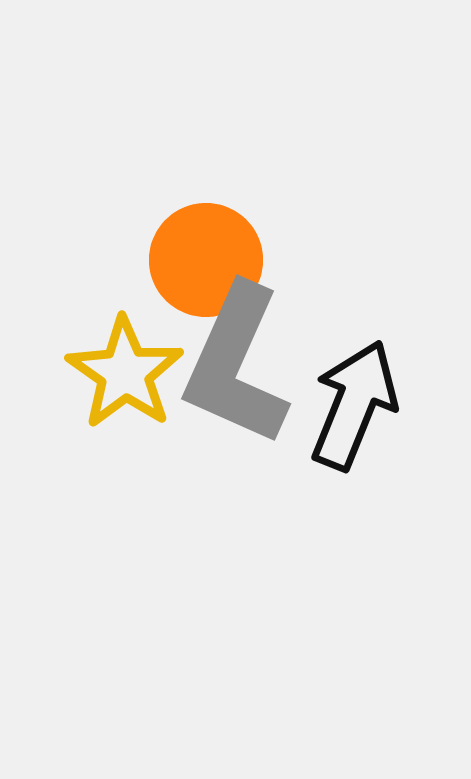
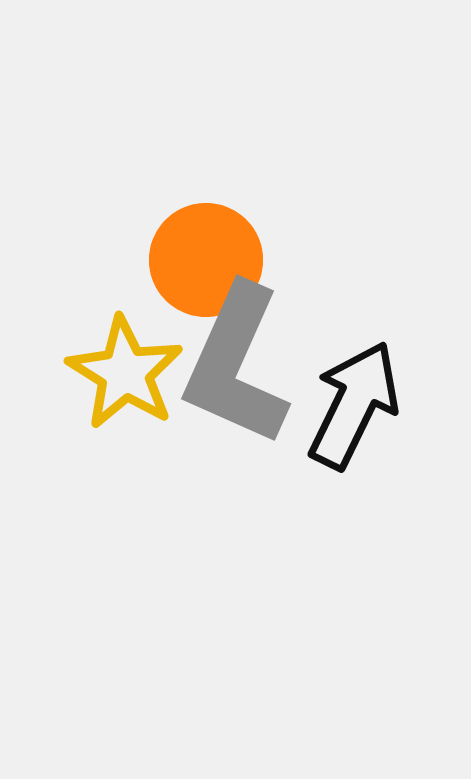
yellow star: rotated 3 degrees counterclockwise
black arrow: rotated 4 degrees clockwise
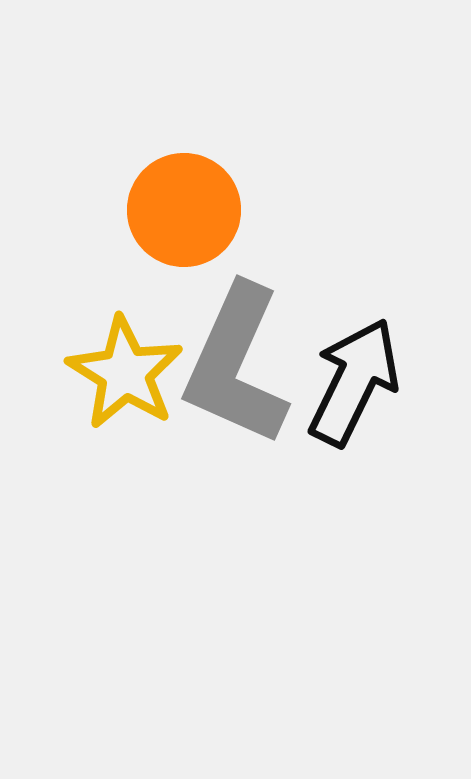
orange circle: moved 22 px left, 50 px up
black arrow: moved 23 px up
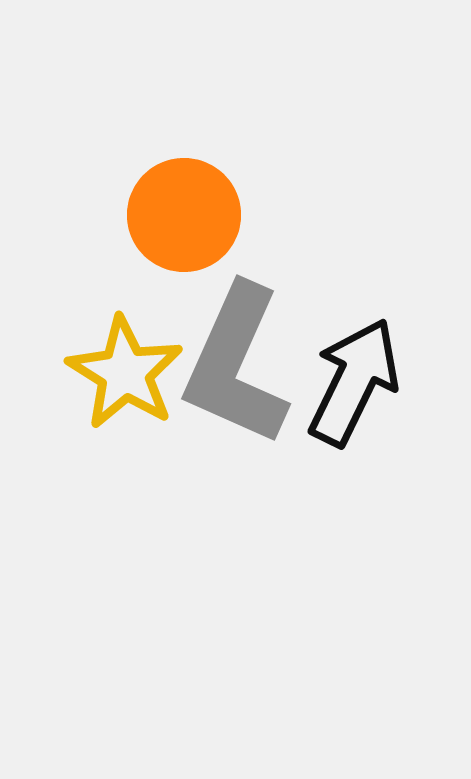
orange circle: moved 5 px down
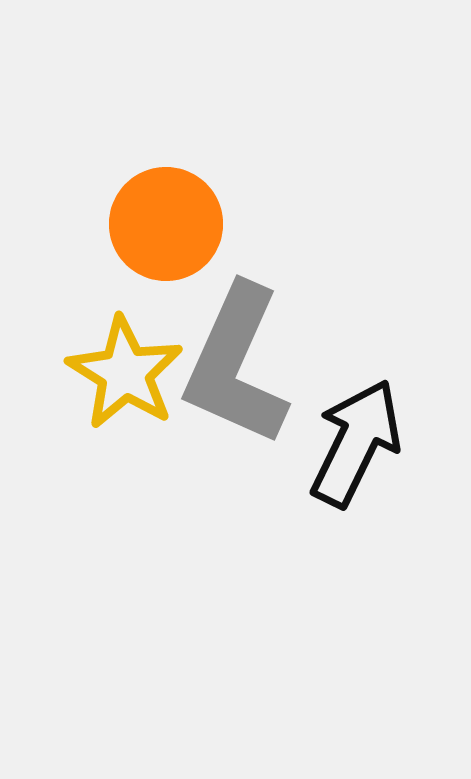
orange circle: moved 18 px left, 9 px down
black arrow: moved 2 px right, 61 px down
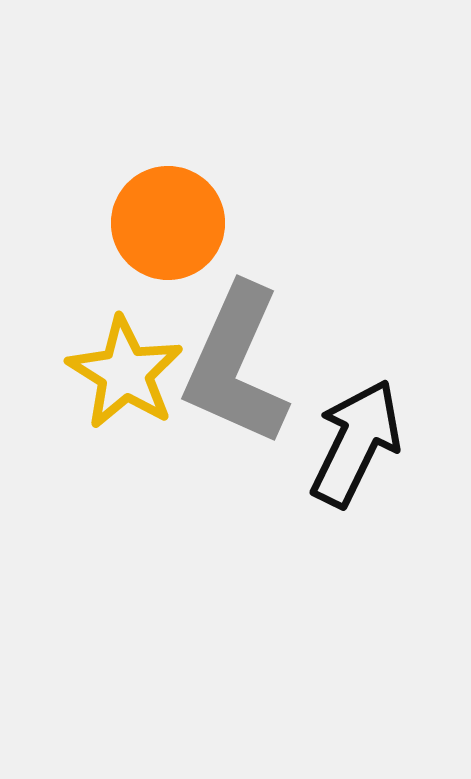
orange circle: moved 2 px right, 1 px up
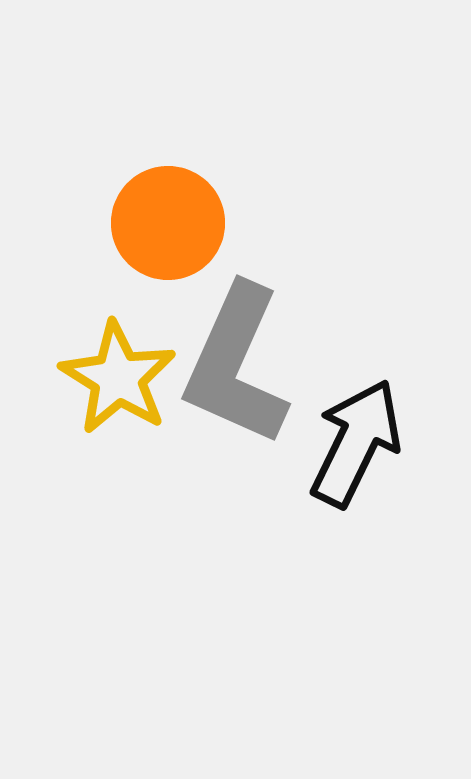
yellow star: moved 7 px left, 5 px down
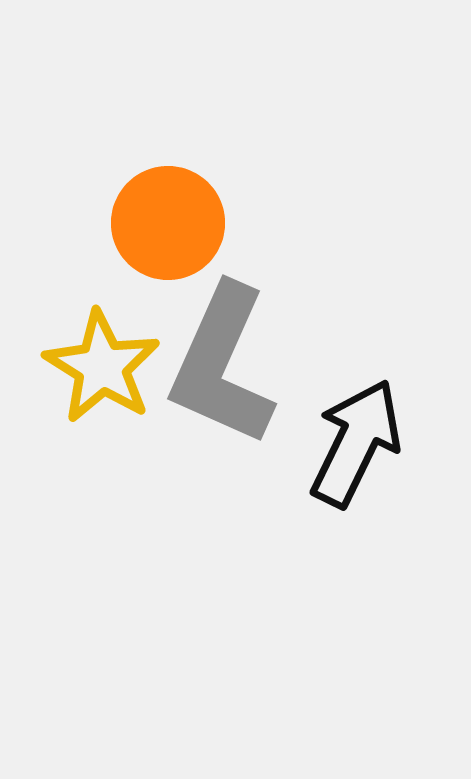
gray L-shape: moved 14 px left
yellow star: moved 16 px left, 11 px up
